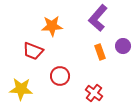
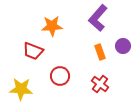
red cross: moved 6 px right, 9 px up
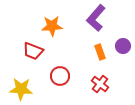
purple L-shape: moved 2 px left
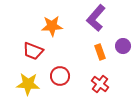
yellow star: moved 7 px right, 5 px up
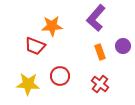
red trapezoid: moved 2 px right, 5 px up
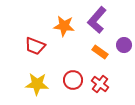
purple L-shape: moved 1 px right, 2 px down
orange star: moved 12 px right; rotated 10 degrees clockwise
purple circle: moved 1 px right, 1 px up
orange rectangle: rotated 35 degrees counterclockwise
red circle: moved 13 px right, 4 px down
yellow star: moved 9 px right
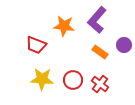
red trapezoid: moved 1 px right, 1 px up
yellow star: moved 5 px right, 5 px up
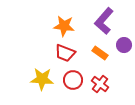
purple L-shape: moved 7 px right, 1 px down
red trapezoid: moved 29 px right, 8 px down
orange rectangle: moved 1 px down
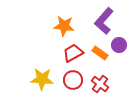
purple circle: moved 5 px left
red trapezoid: moved 8 px right; rotated 130 degrees clockwise
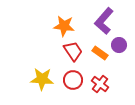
red trapezoid: moved 2 px up; rotated 85 degrees clockwise
